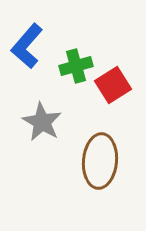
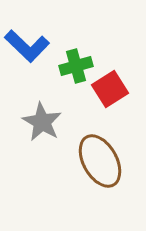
blue L-shape: rotated 87 degrees counterclockwise
red square: moved 3 px left, 4 px down
brown ellipse: rotated 34 degrees counterclockwise
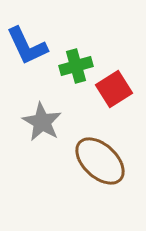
blue L-shape: rotated 21 degrees clockwise
red square: moved 4 px right
brown ellipse: rotated 18 degrees counterclockwise
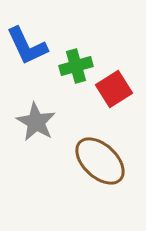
gray star: moved 6 px left
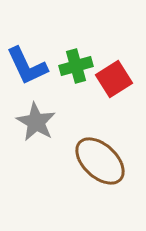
blue L-shape: moved 20 px down
red square: moved 10 px up
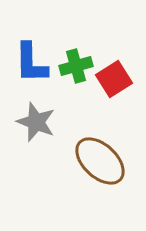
blue L-shape: moved 4 px right, 3 px up; rotated 24 degrees clockwise
gray star: rotated 9 degrees counterclockwise
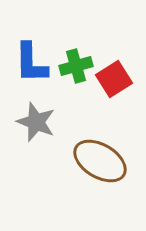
brown ellipse: rotated 12 degrees counterclockwise
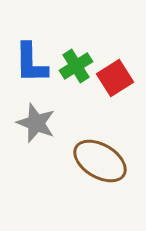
green cross: rotated 16 degrees counterclockwise
red square: moved 1 px right, 1 px up
gray star: moved 1 px down
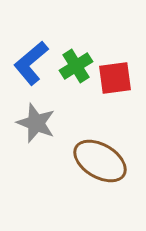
blue L-shape: rotated 51 degrees clockwise
red square: rotated 24 degrees clockwise
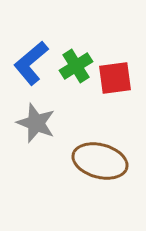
brown ellipse: rotated 16 degrees counterclockwise
